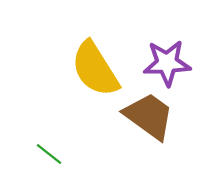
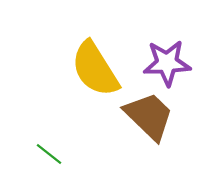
brown trapezoid: rotated 8 degrees clockwise
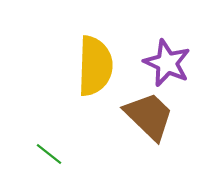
purple star: rotated 27 degrees clockwise
yellow semicircle: moved 3 px up; rotated 146 degrees counterclockwise
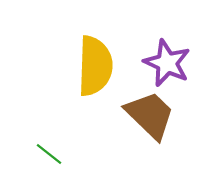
brown trapezoid: moved 1 px right, 1 px up
